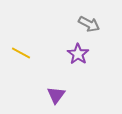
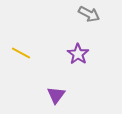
gray arrow: moved 10 px up
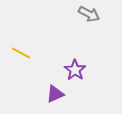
purple star: moved 3 px left, 16 px down
purple triangle: moved 1 px left, 1 px up; rotated 30 degrees clockwise
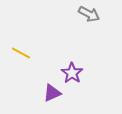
purple star: moved 3 px left, 3 px down
purple triangle: moved 3 px left, 1 px up
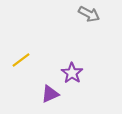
yellow line: moved 7 px down; rotated 66 degrees counterclockwise
purple triangle: moved 2 px left, 1 px down
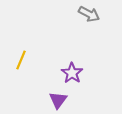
yellow line: rotated 30 degrees counterclockwise
purple triangle: moved 8 px right, 6 px down; rotated 30 degrees counterclockwise
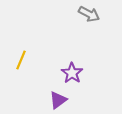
purple triangle: rotated 18 degrees clockwise
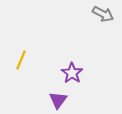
gray arrow: moved 14 px right
purple triangle: rotated 18 degrees counterclockwise
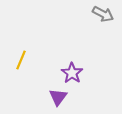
purple triangle: moved 3 px up
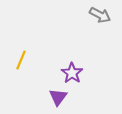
gray arrow: moved 3 px left, 1 px down
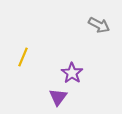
gray arrow: moved 1 px left, 10 px down
yellow line: moved 2 px right, 3 px up
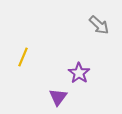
gray arrow: rotated 15 degrees clockwise
purple star: moved 7 px right
